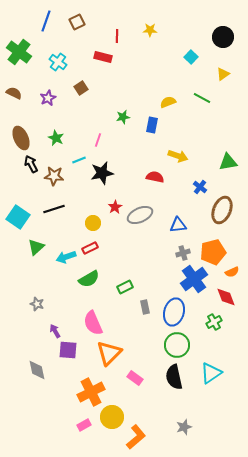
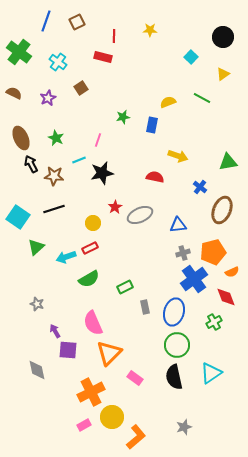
red line at (117, 36): moved 3 px left
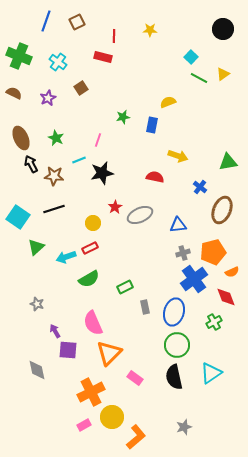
black circle at (223, 37): moved 8 px up
green cross at (19, 52): moved 4 px down; rotated 15 degrees counterclockwise
green line at (202, 98): moved 3 px left, 20 px up
